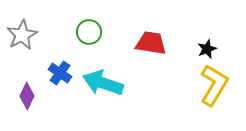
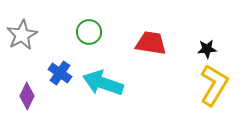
black star: rotated 18 degrees clockwise
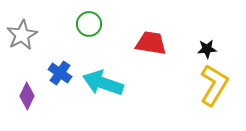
green circle: moved 8 px up
